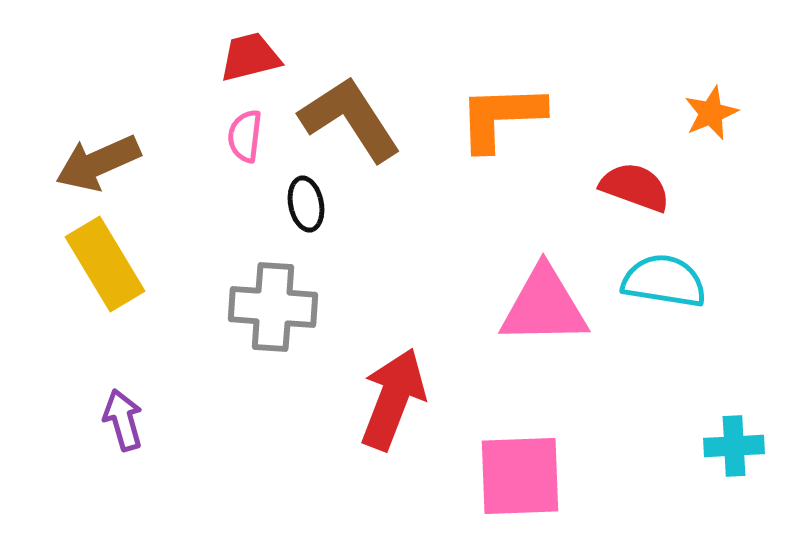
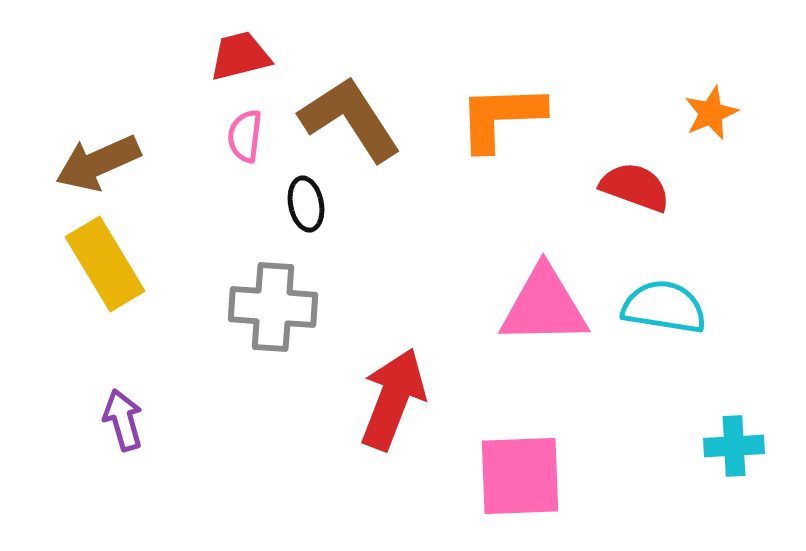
red trapezoid: moved 10 px left, 1 px up
cyan semicircle: moved 26 px down
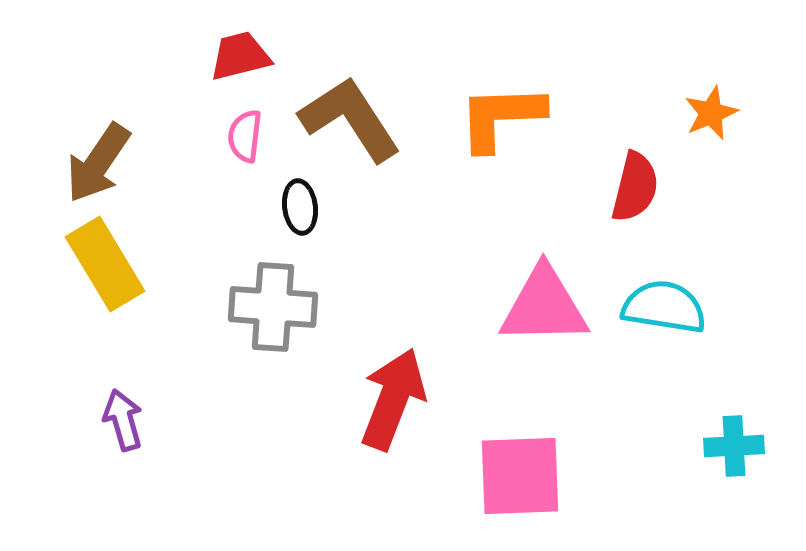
brown arrow: rotated 32 degrees counterclockwise
red semicircle: rotated 84 degrees clockwise
black ellipse: moved 6 px left, 3 px down; rotated 4 degrees clockwise
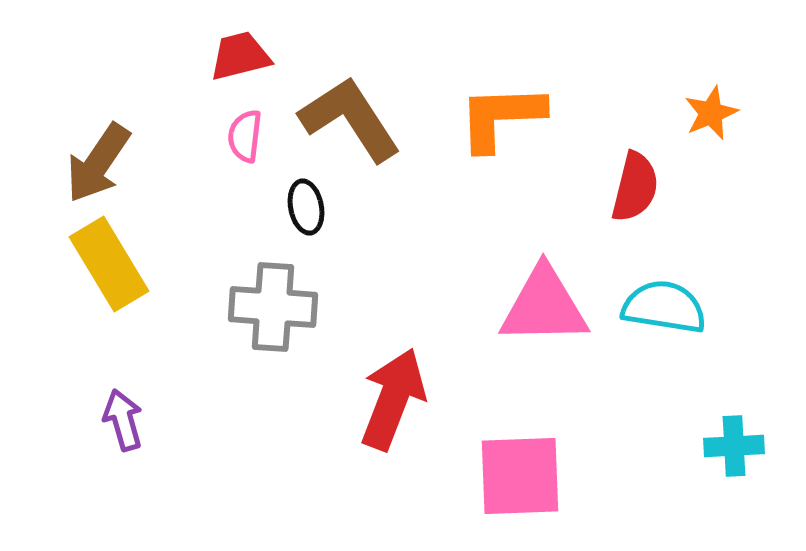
black ellipse: moved 6 px right; rotated 4 degrees counterclockwise
yellow rectangle: moved 4 px right
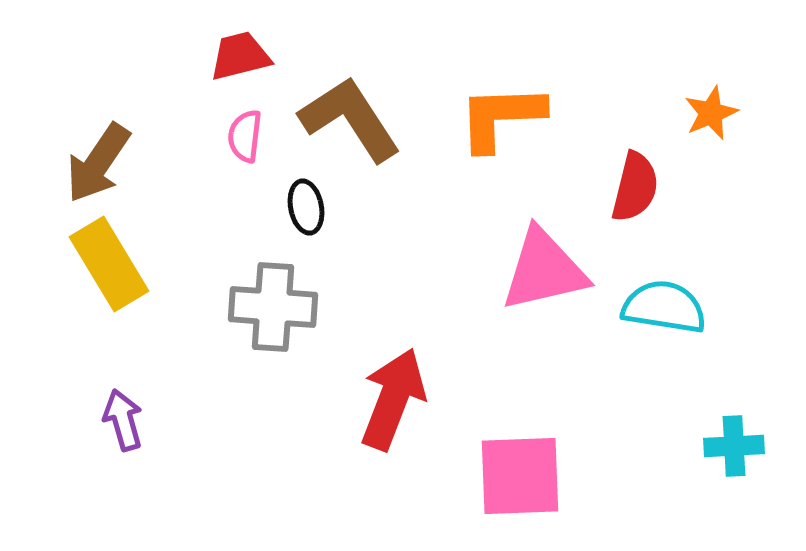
pink triangle: moved 36 px up; rotated 12 degrees counterclockwise
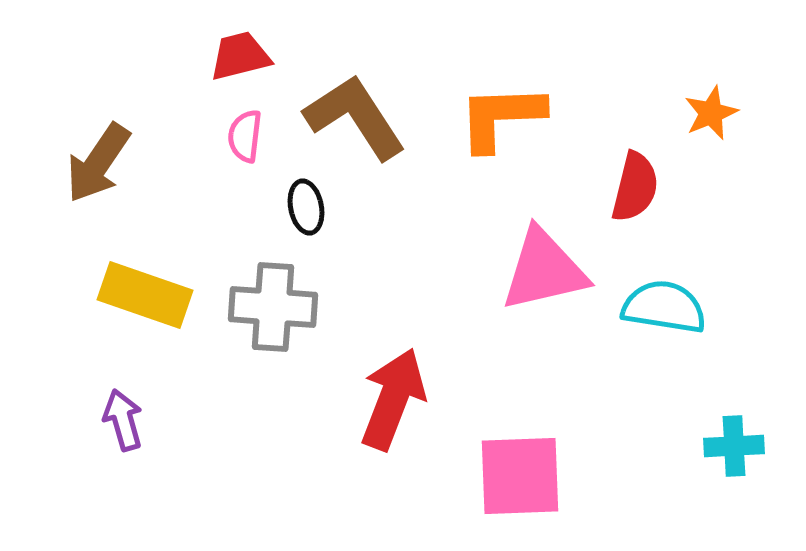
brown L-shape: moved 5 px right, 2 px up
yellow rectangle: moved 36 px right, 31 px down; rotated 40 degrees counterclockwise
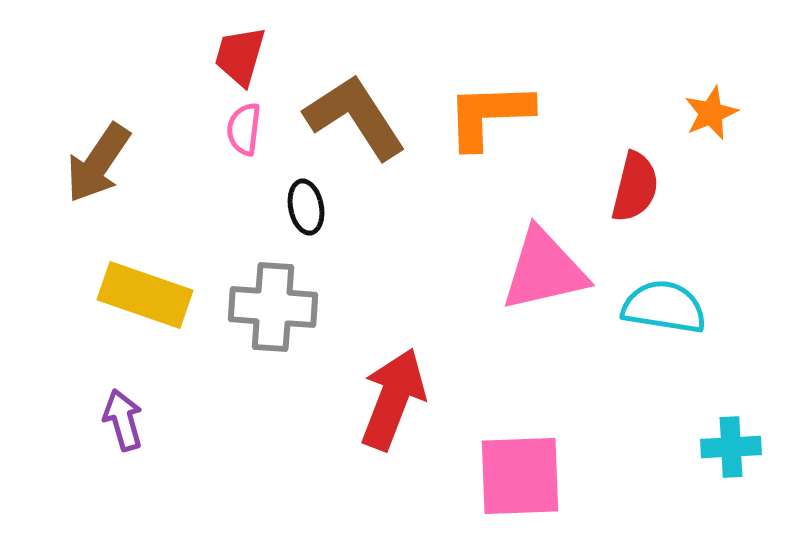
red trapezoid: rotated 60 degrees counterclockwise
orange L-shape: moved 12 px left, 2 px up
pink semicircle: moved 1 px left, 7 px up
cyan cross: moved 3 px left, 1 px down
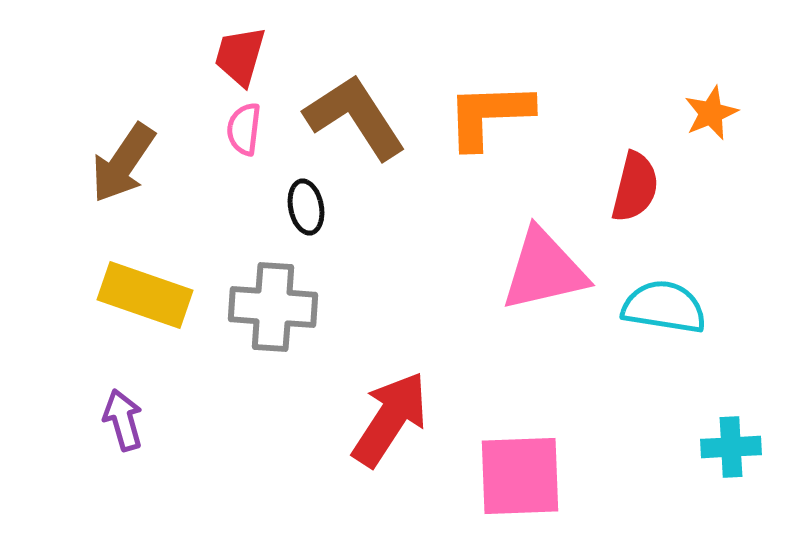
brown arrow: moved 25 px right
red arrow: moved 3 px left, 20 px down; rotated 12 degrees clockwise
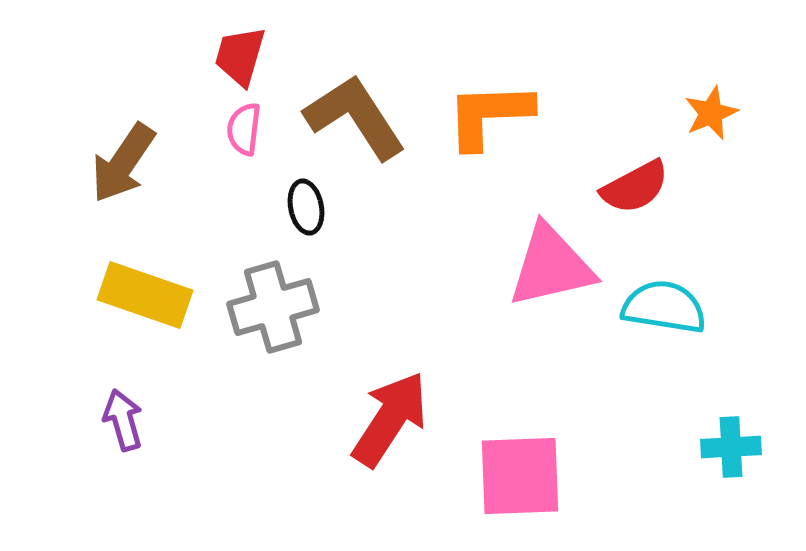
red semicircle: rotated 48 degrees clockwise
pink triangle: moved 7 px right, 4 px up
gray cross: rotated 20 degrees counterclockwise
